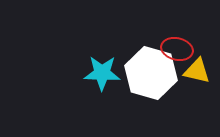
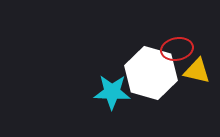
red ellipse: rotated 24 degrees counterclockwise
cyan star: moved 10 px right, 19 px down
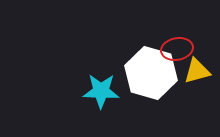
yellow triangle: rotated 28 degrees counterclockwise
cyan star: moved 11 px left, 1 px up
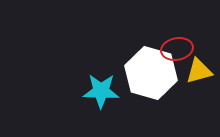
yellow triangle: moved 2 px right
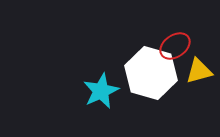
red ellipse: moved 2 px left, 3 px up; rotated 24 degrees counterclockwise
cyan star: rotated 27 degrees counterclockwise
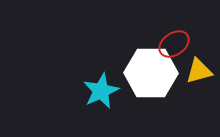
red ellipse: moved 1 px left, 2 px up
white hexagon: rotated 15 degrees counterclockwise
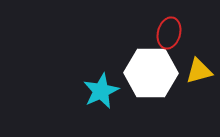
red ellipse: moved 5 px left, 11 px up; rotated 40 degrees counterclockwise
